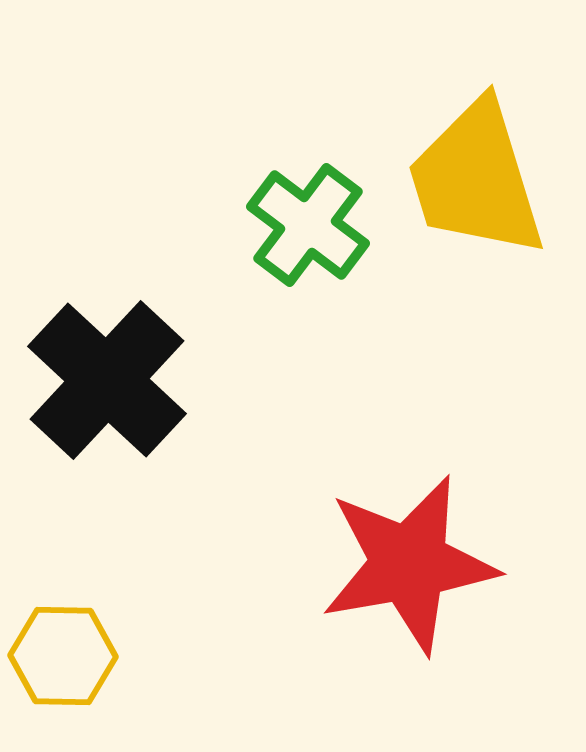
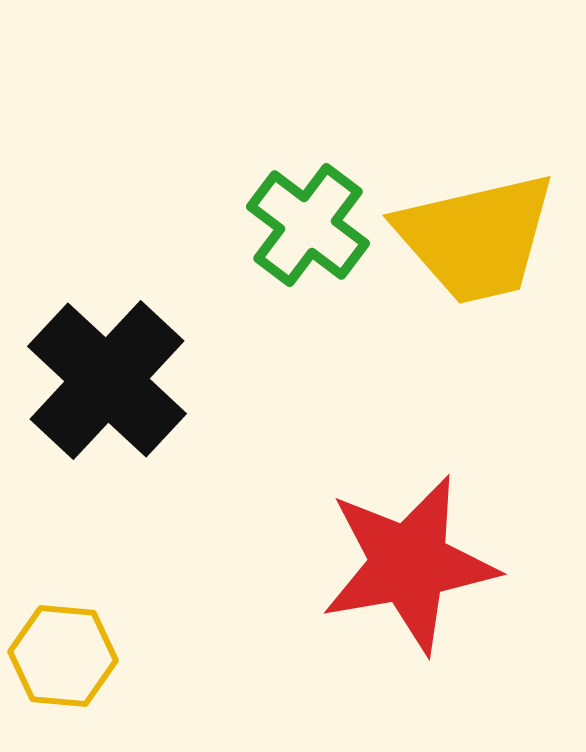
yellow trapezoid: moved 59 px down; rotated 86 degrees counterclockwise
yellow hexagon: rotated 4 degrees clockwise
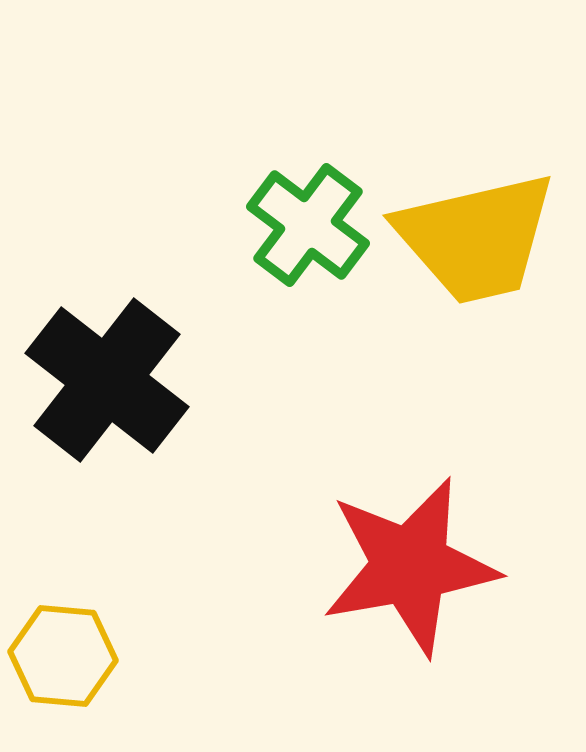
black cross: rotated 5 degrees counterclockwise
red star: moved 1 px right, 2 px down
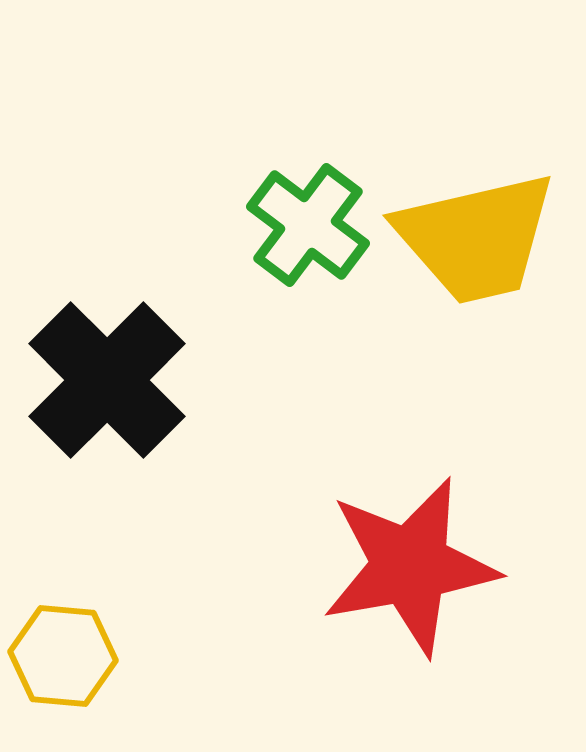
black cross: rotated 7 degrees clockwise
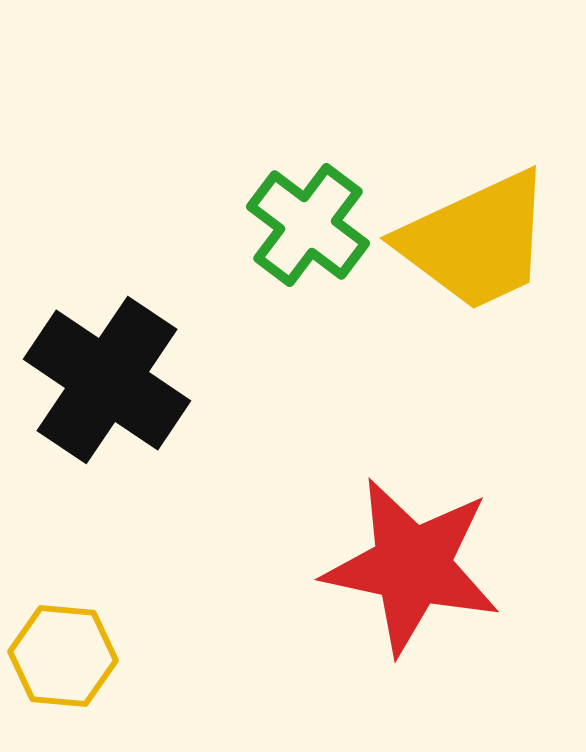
yellow trapezoid: moved 3 px down; rotated 12 degrees counterclockwise
black cross: rotated 11 degrees counterclockwise
red star: moved 2 px right; rotated 22 degrees clockwise
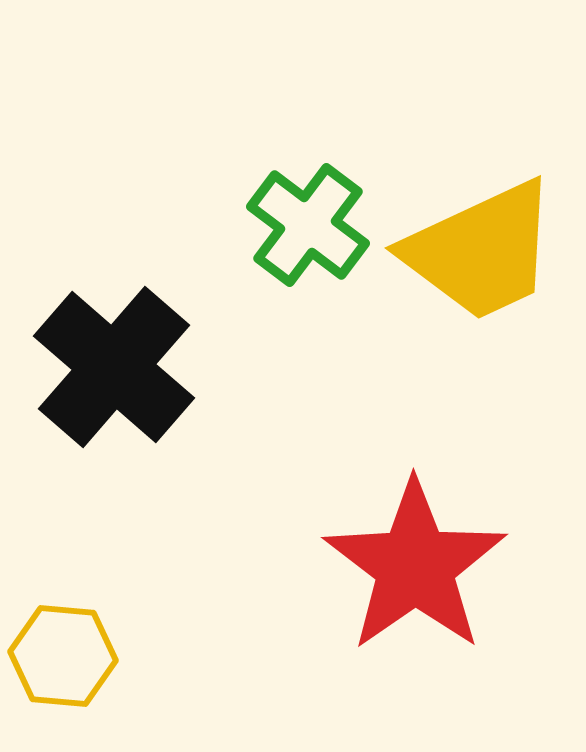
yellow trapezoid: moved 5 px right, 10 px down
black cross: moved 7 px right, 13 px up; rotated 7 degrees clockwise
red star: moved 3 px right; rotated 25 degrees clockwise
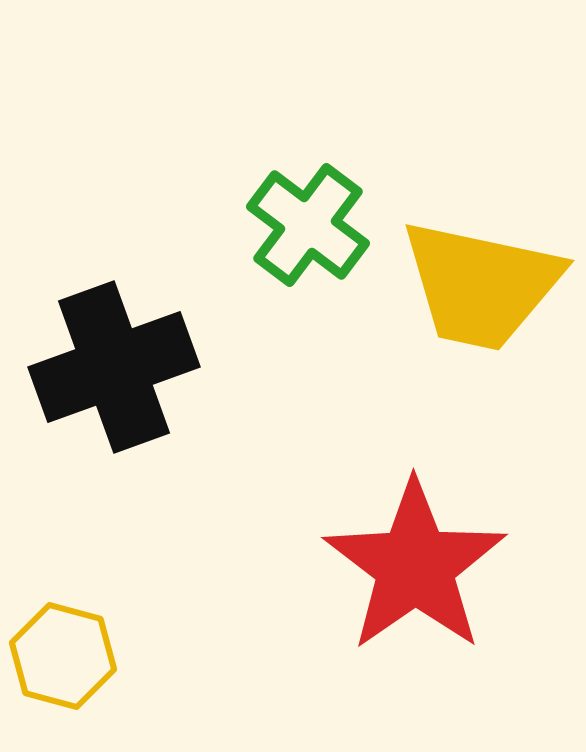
yellow trapezoid: moved 34 px down; rotated 37 degrees clockwise
black cross: rotated 29 degrees clockwise
yellow hexagon: rotated 10 degrees clockwise
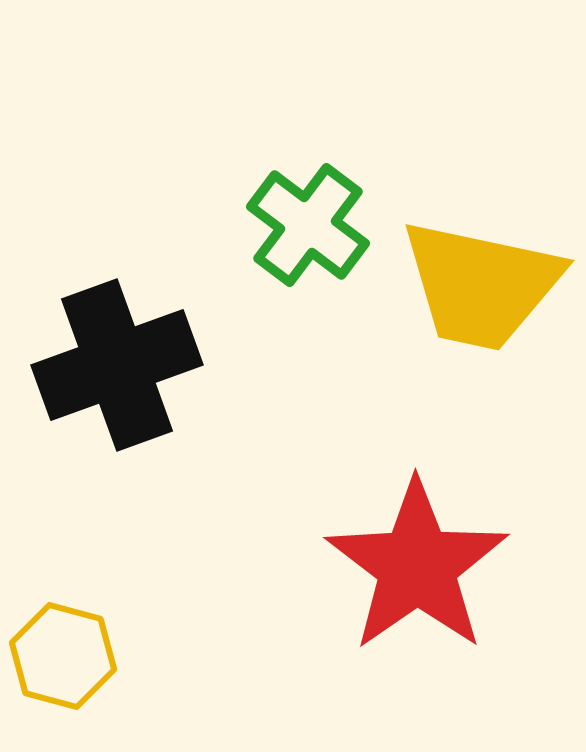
black cross: moved 3 px right, 2 px up
red star: moved 2 px right
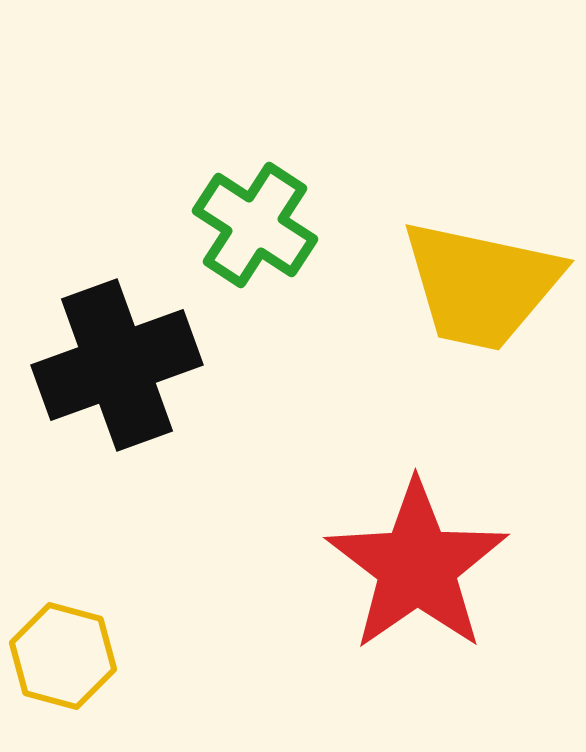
green cross: moved 53 px left; rotated 4 degrees counterclockwise
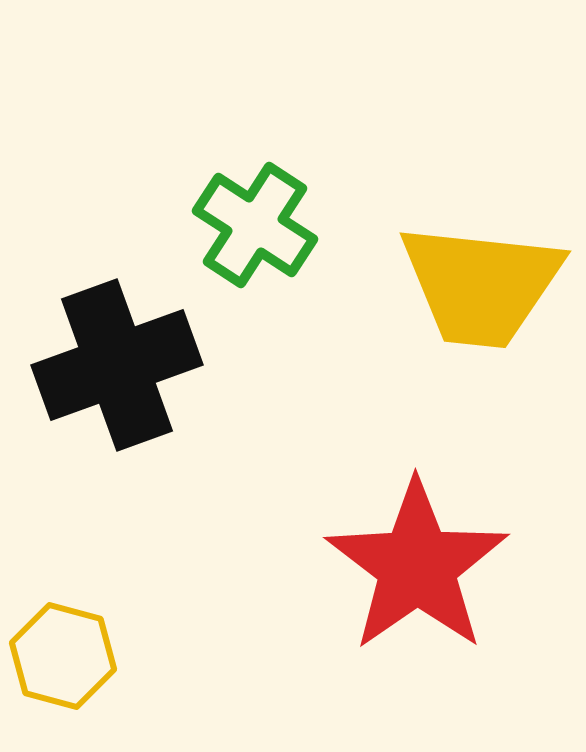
yellow trapezoid: rotated 6 degrees counterclockwise
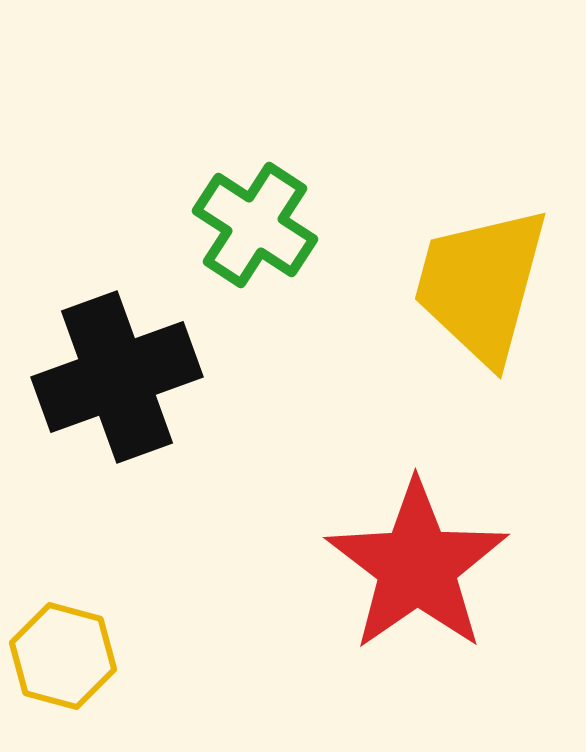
yellow trapezoid: rotated 99 degrees clockwise
black cross: moved 12 px down
